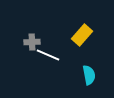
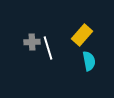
white line: moved 7 px up; rotated 50 degrees clockwise
cyan semicircle: moved 14 px up
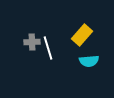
cyan semicircle: rotated 96 degrees clockwise
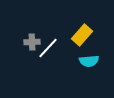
white line: rotated 60 degrees clockwise
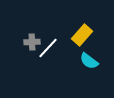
cyan semicircle: rotated 42 degrees clockwise
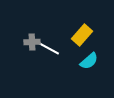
white line: rotated 75 degrees clockwise
cyan semicircle: rotated 78 degrees counterclockwise
